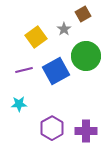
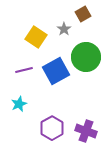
yellow square: rotated 20 degrees counterclockwise
green circle: moved 1 px down
cyan star: rotated 21 degrees counterclockwise
purple cross: rotated 20 degrees clockwise
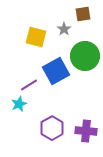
brown square: rotated 21 degrees clockwise
yellow square: rotated 20 degrees counterclockwise
green circle: moved 1 px left, 1 px up
purple line: moved 5 px right, 15 px down; rotated 18 degrees counterclockwise
purple cross: rotated 15 degrees counterclockwise
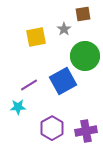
yellow square: rotated 25 degrees counterclockwise
blue square: moved 7 px right, 10 px down
cyan star: moved 1 px left, 3 px down; rotated 21 degrees clockwise
purple cross: rotated 15 degrees counterclockwise
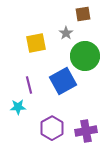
gray star: moved 2 px right, 4 px down
yellow square: moved 6 px down
purple line: rotated 72 degrees counterclockwise
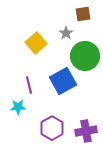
yellow square: rotated 30 degrees counterclockwise
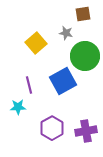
gray star: rotated 24 degrees counterclockwise
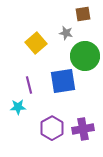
blue square: rotated 20 degrees clockwise
purple cross: moved 3 px left, 2 px up
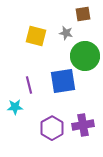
yellow square: moved 7 px up; rotated 35 degrees counterclockwise
cyan star: moved 3 px left
purple cross: moved 4 px up
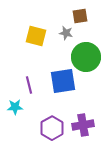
brown square: moved 3 px left, 2 px down
green circle: moved 1 px right, 1 px down
